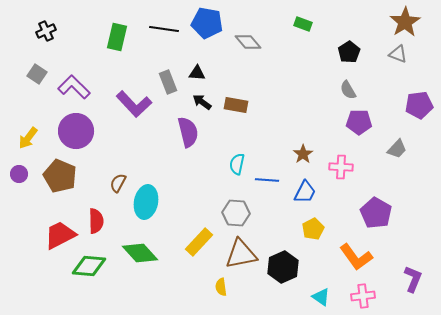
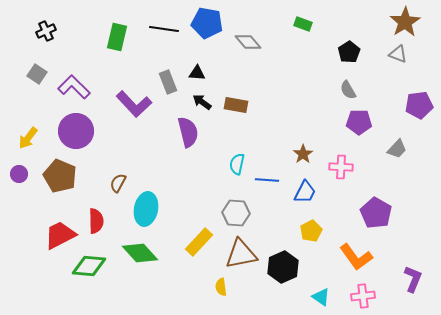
cyan ellipse at (146, 202): moved 7 px down
yellow pentagon at (313, 229): moved 2 px left, 2 px down
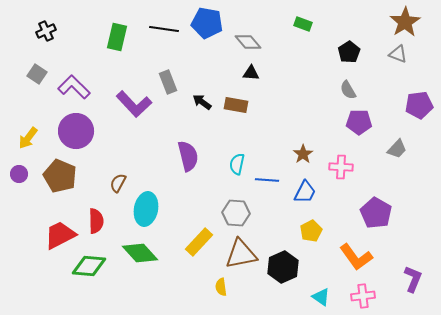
black triangle at (197, 73): moved 54 px right
purple semicircle at (188, 132): moved 24 px down
